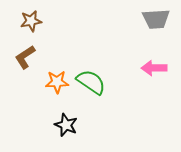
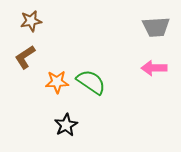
gray trapezoid: moved 8 px down
black star: rotated 20 degrees clockwise
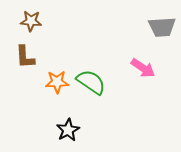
brown star: rotated 15 degrees clockwise
gray trapezoid: moved 6 px right
brown L-shape: rotated 60 degrees counterclockwise
pink arrow: moved 11 px left; rotated 145 degrees counterclockwise
black star: moved 2 px right, 5 px down
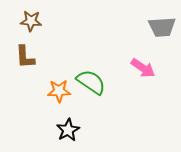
orange star: moved 2 px right, 9 px down
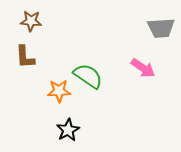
gray trapezoid: moved 1 px left, 1 px down
green semicircle: moved 3 px left, 6 px up
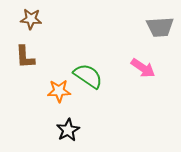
brown star: moved 2 px up
gray trapezoid: moved 1 px left, 1 px up
